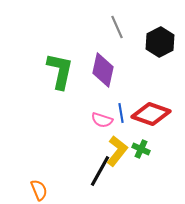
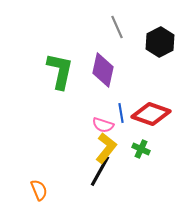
pink semicircle: moved 1 px right, 5 px down
yellow L-shape: moved 11 px left, 3 px up
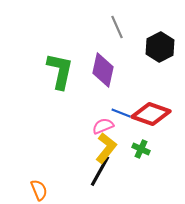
black hexagon: moved 5 px down
blue line: rotated 60 degrees counterclockwise
pink semicircle: moved 1 px down; rotated 140 degrees clockwise
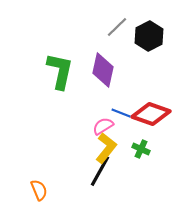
gray line: rotated 70 degrees clockwise
black hexagon: moved 11 px left, 11 px up
pink semicircle: rotated 10 degrees counterclockwise
